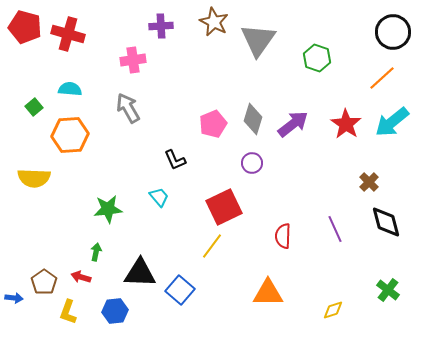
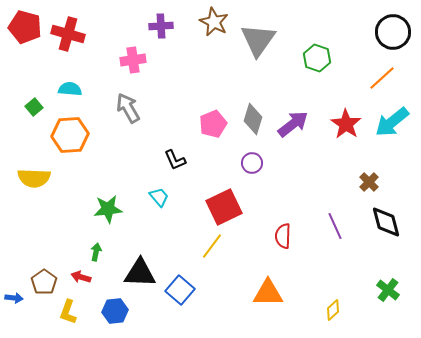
purple line: moved 3 px up
yellow diamond: rotated 25 degrees counterclockwise
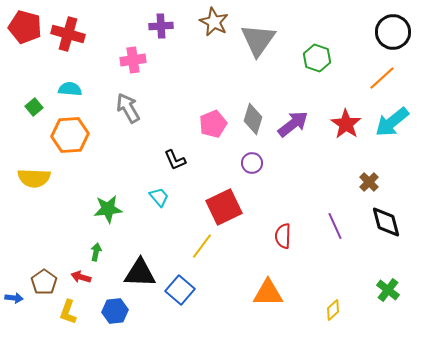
yellow line: moved 10 px left
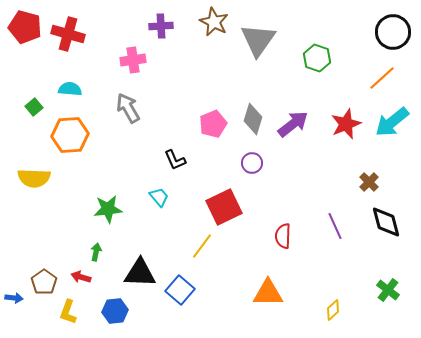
red star: rotated 16 degrees clockwise
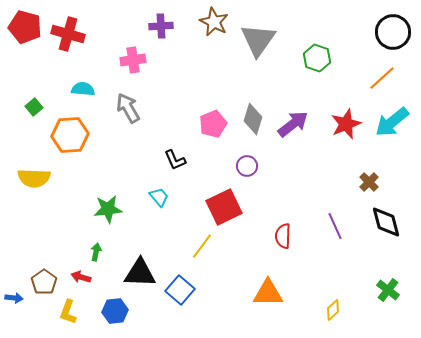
cyan semicircle: moved 13 px right
purple circle: moved 5 px left, 3 px down
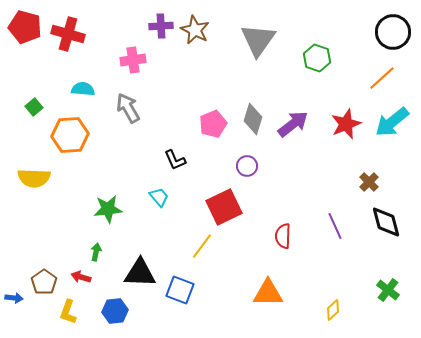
brown star: moved 19 px left, 8 px down
blue square: rotated 20 degrees counterclockwise
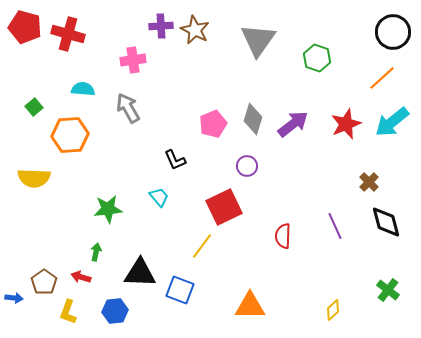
orange triangle: moved 18 px left, 13 px down
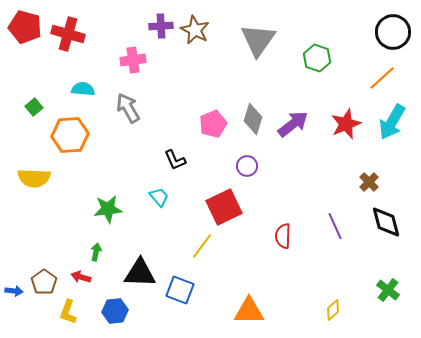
cyan arrow: rotated 21 degrees counterclockwise
blue arrow: moved 7 px up
orange triangle: moved 1 px left, 5 px down
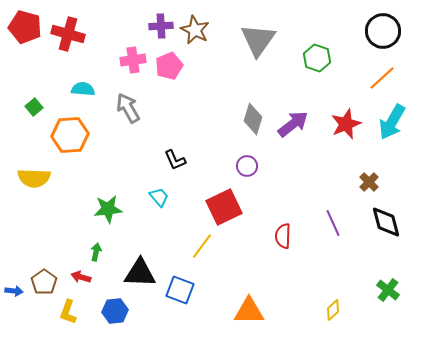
black circle: moved 10 px left, 1 px up
pink pentagon: moved 44 px left, 58 px up
purple line: moved 2 px left, 3 px up
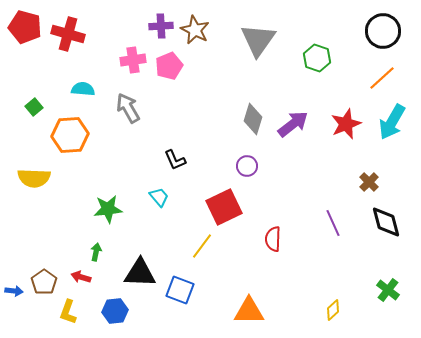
red semicircle: moved 10 px left, 3 px down
